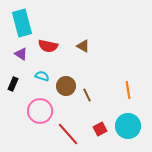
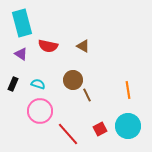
cyan semicircle: moved 4 px left, 8 px down
brown circle: moved 7 px right, 6 px up
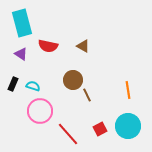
cyan semicircle: moved 5 px left, 2 px down
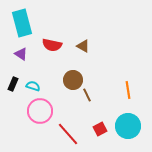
red semicircle: moved 4 px right, 1 px up
